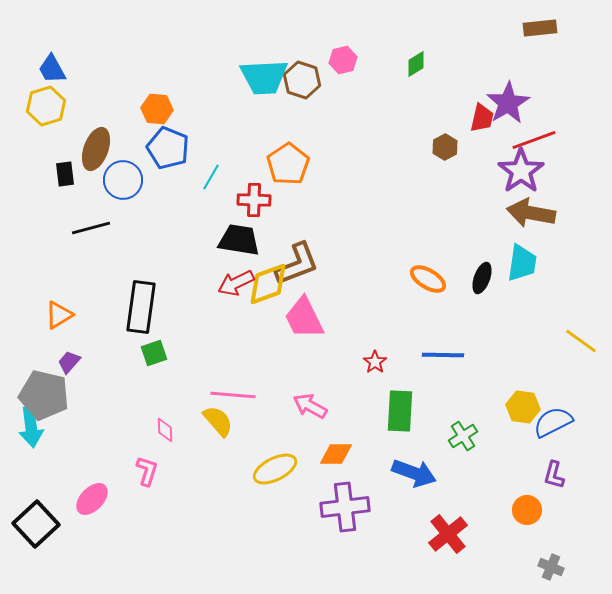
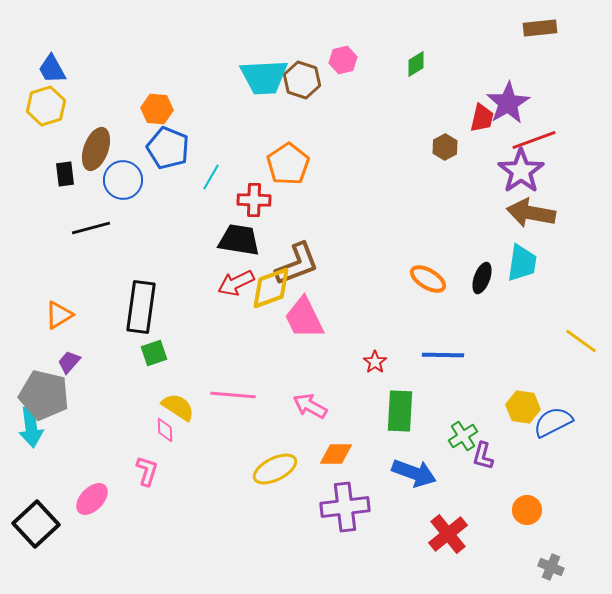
yellow diamond at (268, 284): moved 3 px right, 4 px down
yellow semicircle at (218, 421): moved 40 px left, 14 px up; rotated 16 degrees counterclockwise
purple L-shape at (554, 475): moved 71 px left, 19 px up
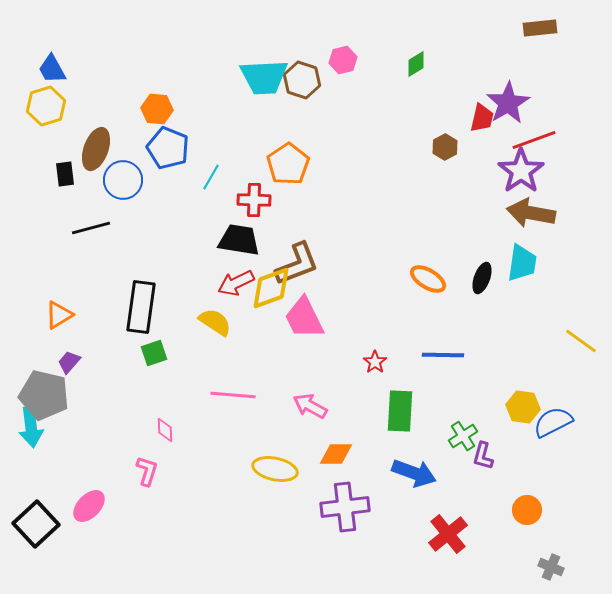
yellow semicircle at (178, 407): moved 37 px right, 85 px up
yellow ellipse at (275, 469): rotated 39 degrees clockwise
pink ellipse at (92, 499): moved 3 px left, 7 px down
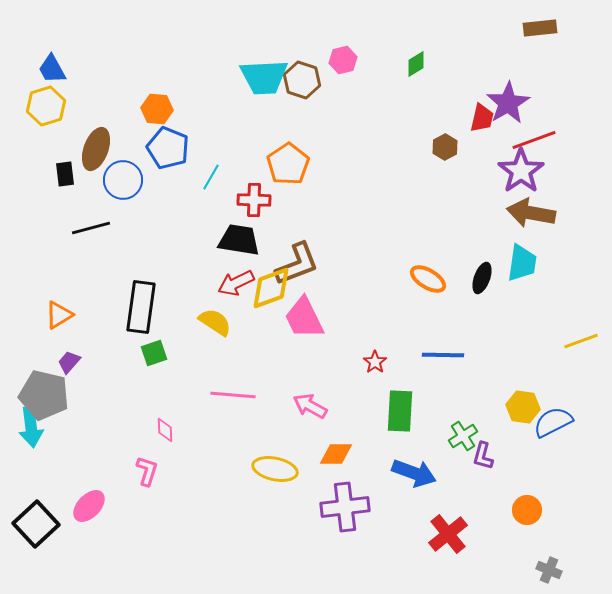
yellow line at (581, 341): rotated 56 degrees counterclockwise
gray cross at (551, 567): moved 2 px left, 3 px down
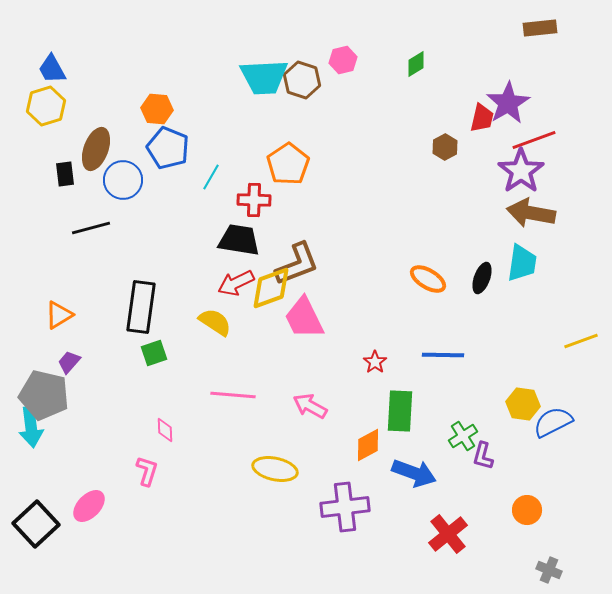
yellow hexagon at (523, 407): moved 3 px up
orange diamond at (336, 454): moved 32 px right, 9 px up; rotated 28 degrees counterclockwise
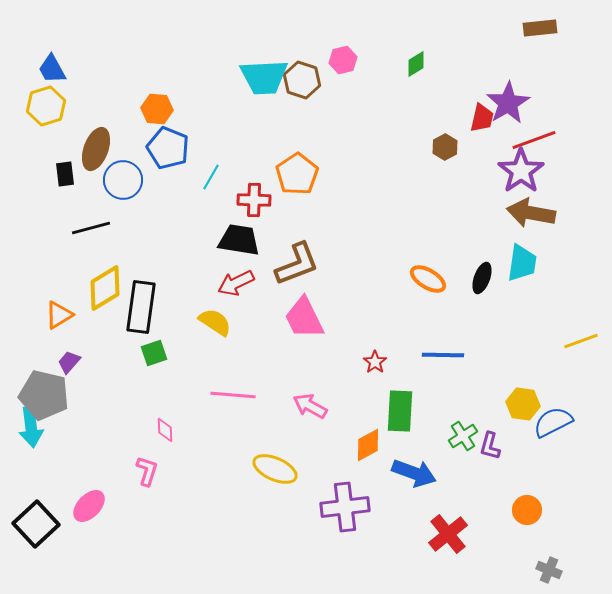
orange pentagon at (288, 164): moved 9 px right, 10 px down
yellow diamond at (271, 288): moved 166 px left; rotated 12 degrees counterclockwise
purple L-shape at (483, 456): moved 7 px right, 10 px up
yellow ellipse at (275, 469): rotated 12 degrees clockwise
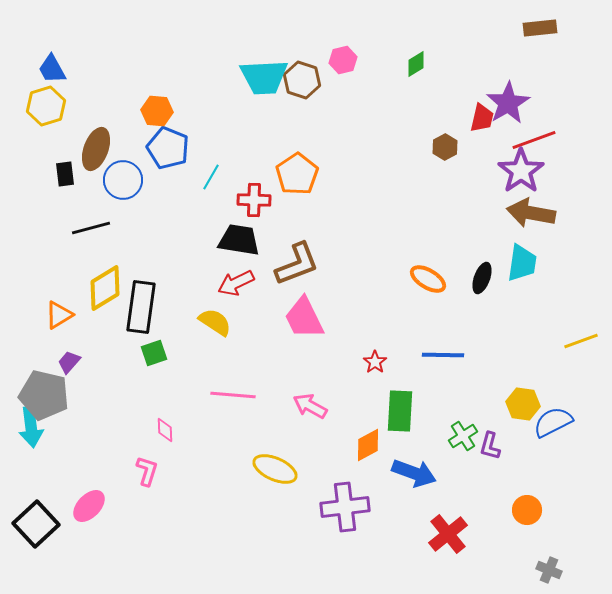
orange hexagon at (157, 109): moved 2 px down
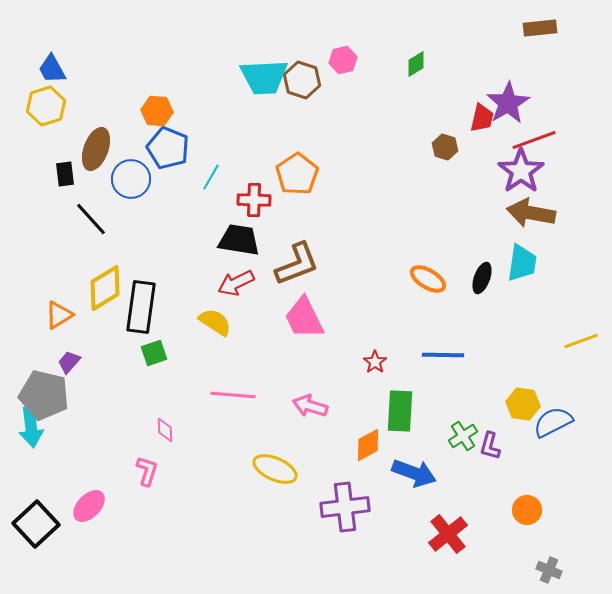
brown hexagon at (445, 147): rotated 15 degrees counterclockwise
blue circle at (123, 180): moved 8 px right, 1 px up
black line at (91, 228): moved 9 px up; rotated 63 degrees clockwise
pink arrow at (310, 406): rotated 12 degrees counterclockwise
